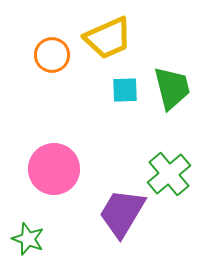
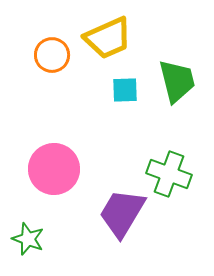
green trapezoid: moved 5 px right, 7 px up
green cross: rotated 30 degrees counterclockwise
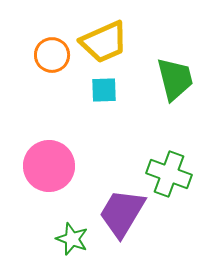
yellow trapezoid: moved 4 px left, 4 px down
green trapezoid: moved 2 px left, 2 px up
cyan square: moved 21 px left
pink circle: moved 5 px left, 3 px up
green star: moved 44 px right
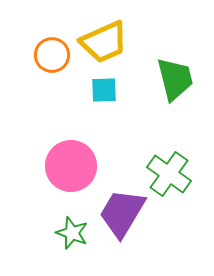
pink circle: moved 22 px right
green cross: rotated 15 degrees clockwise
green star: moved 6 px up
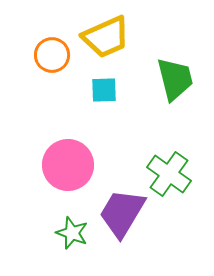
yellow trapezoid: moved 2 px right, 5 px up
pink circle: moved 3 px left, 1 px up
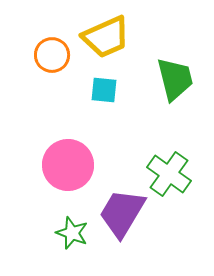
cyan square: rotated 8 degrees clockwise
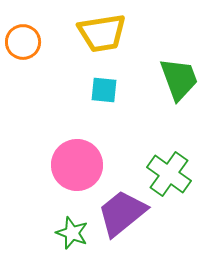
yellow trapezoid: moved 4 px left, 4 px up; rotated 15 degrees clockwise
orange circle: moved 29 px left, 13 px up
green trapezoid: moved 4 px right; rotated 6 degrees counterclockwise
pink circle: moved 9 px right
purple trapezoid: rotated 20 degrees clockwise
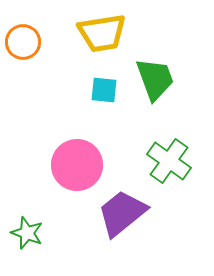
green trapezoid: moved 24 px left
green cross: moved 13 px up
green star: moved 45 px left
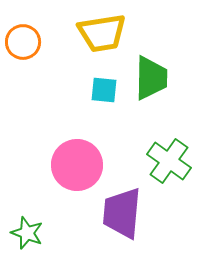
green trapezoid: moved 4 px left, 1 px up; rotated 21 degrees clockwise
purple trapezoid: rotated 46 degrees counterclockwise
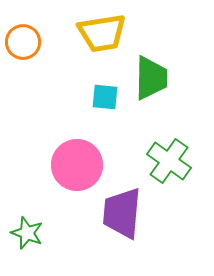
cyan square: moved 1 px right, 7 px down
